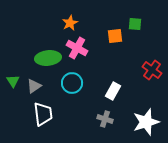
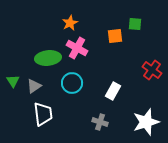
gray cross: moved 5 px left, 3 px down
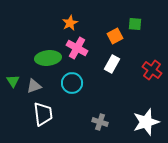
orange square: rotated 21 degrees counterclockwise
gray triangle: rotated 14 degrees clockwise
white rectangle: moved 1 px left, 27 px up
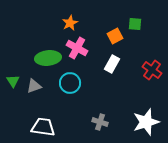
cyan circle: moved 2 px left
white trapezoid: moved 13 px down; rotated 75 degrees counterclockwise
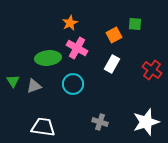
orange square: moved 1 px left, 1 px up
cyan circle: moved 3 px right, 1 px down
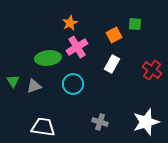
pink cross: moved 1 px up; rotated 30 degrees clockwise
